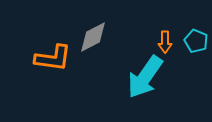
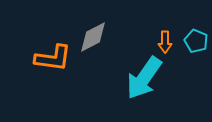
cyan arrow: moved 1 px left, 1 px down
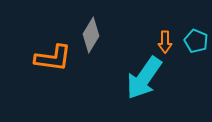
gray diamond: moved 2 px left, 2 px up; rotated 32 degrees counterclockwise
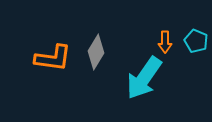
gray diamond: moved 5 px right, 17 px down
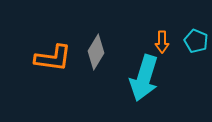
orange arrow: moved 3 px left
cyan arrow: rotated 18 degrees counterclockwise
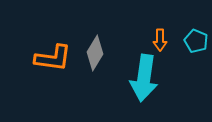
orange arrow: moved 2 px left, 2 px up
gray diamond: moved 1 px left, 1 px down
cyan arrow: rotated 9 degrees counterclockwise
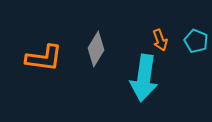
orange arrow: rotated 20 degrees counterclockwise
gray diamond: moved 1 px right, 4 px up
orange L-shape: moved 9 px left
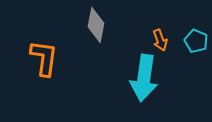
gray diamond: moved 24 px up; rotated 20 degrees counterclockwise
orange L-shape: rotated 90 degrees counterclockwise
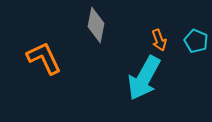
orange arrow: moved 1 px left
orange L-shape: rotated 33 degrees counterclockwise
cyan arrow: rotated 21 degrees clockwise
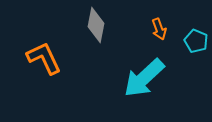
orange arrow: moved 11 px up
cyan arrow: rotated 18 degrees clockwise
